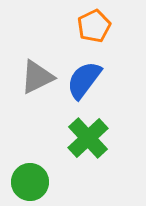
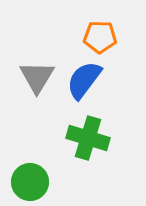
orange pentagon: moved 6 px right, 11 px down; rotated 28 degrees clockwise
gray triangle: rotated 33 degrees counterclockwise
green cross: rotated 30 degrees counterclockwise
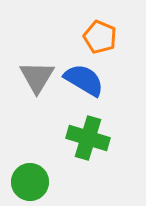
orange pentagon: rotated 20 degrees clockwise
blue semicircle: rotated 84 degrees clockwise
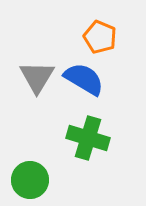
blue semicircle: moved 1 px up
green circle: moved 2 px up
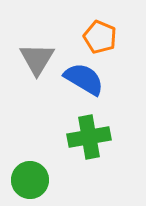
gray triangle: moved 18 px up
green cross: moved 1 px right, 1 px up; rotated 27 degrees counterclockwise
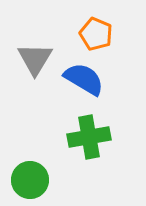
orange pentagon: moved 4 px left, 3 px up
gray triangle: moved 2 px left
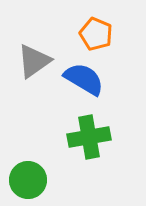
gray triangle: moved 1 px left, 2 px down; rotated 24 degrees clockwise
green circle: moved 2 px left
